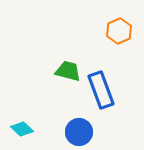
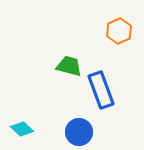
green trapezoid: moved 1 px right, 5 px up
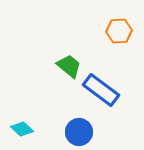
orange hexagon: rotated 20 degrees clockwise
green trapezoid: rotated 24 degrees clockwise
blue rectangle: rotated 33 degrees counterclockwise
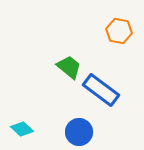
orange hexagon: rotated 15 degrees clockwise
green trapezoid: moved 1 px down
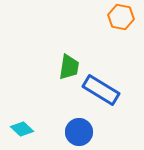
orange hexagon: moved 2 px right, 14 px up
green trapezoid: rotated 60 degrees clockwise
blue rectangle: rotated 6 degrees counterclockwise
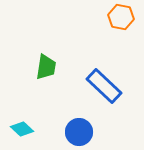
green trapezoid: moved 23 px left
blue rectangle: moved 3 px right, 4 px up; rotated 12 degrees clockwise
